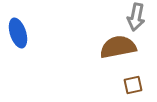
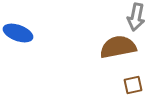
blue ellipse: rotated 52 degrees counterclockwise
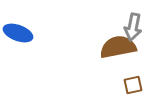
gray arrow: moved 3 px left, 10 px down
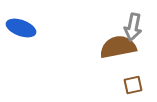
blue ellipse: moved 3 px right, 5 px up
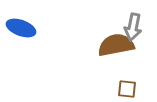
brown semicircle: moved 2 px left, 2 px up
brown square: moved 6 px left, 4 px down; rotated 18 degrees clockwise
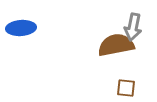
blue ellipse: rotated 24 degrees counterclockwise
brown square: moved 1 px left, 1 px up
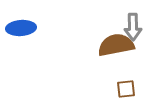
gray arrow: rotated 12 degrees counterclockwise
brown square: moved 1 px down; rotated 12 degrees counterclockwise
